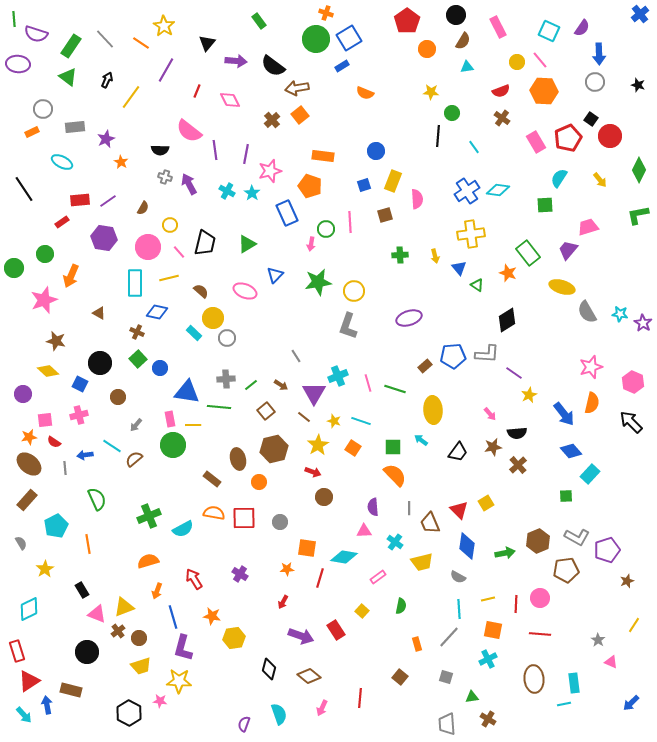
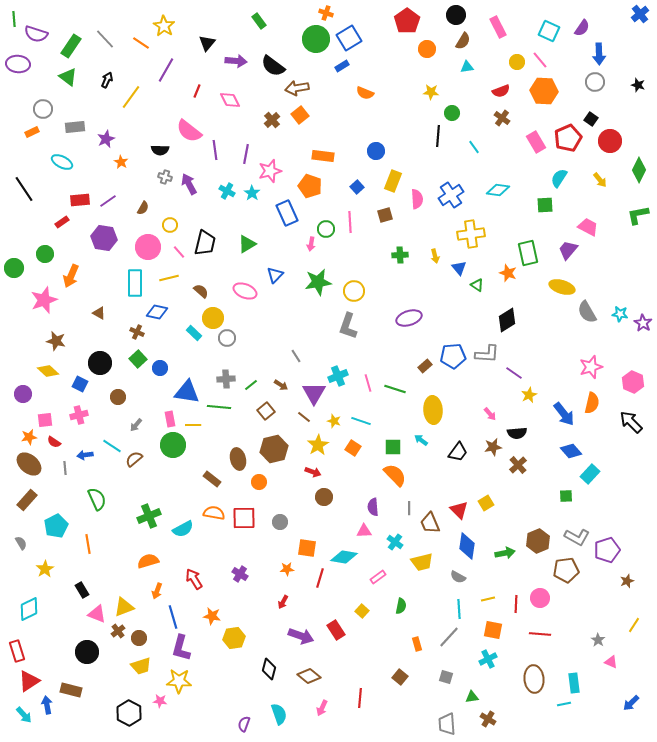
red circle at (610, 136): moved 5 px down
blue square at (364, 185): moved 7 px left, 2 px down; rotated 24 degrees counterclockwise
blue cross at (467, 191): moved 16 px left, 4 px down
pink trapezoid at (588, 227): rotated 45 degrees clockwise
green rectangle at (528, 253): rotated 25 degrees clockwise
purple L-shape at (183, 648): moved 2 px left
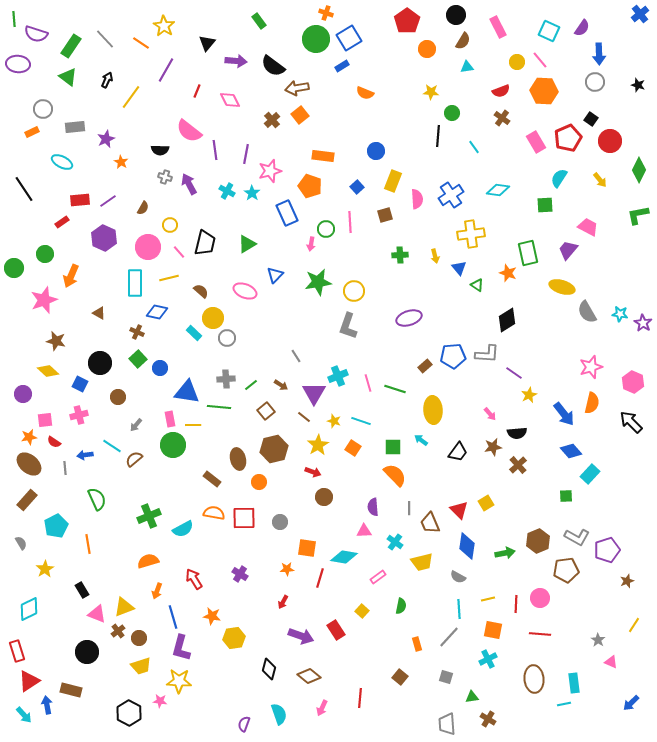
purple hexagon at (104, 238): rotated 15 degrees clockwise
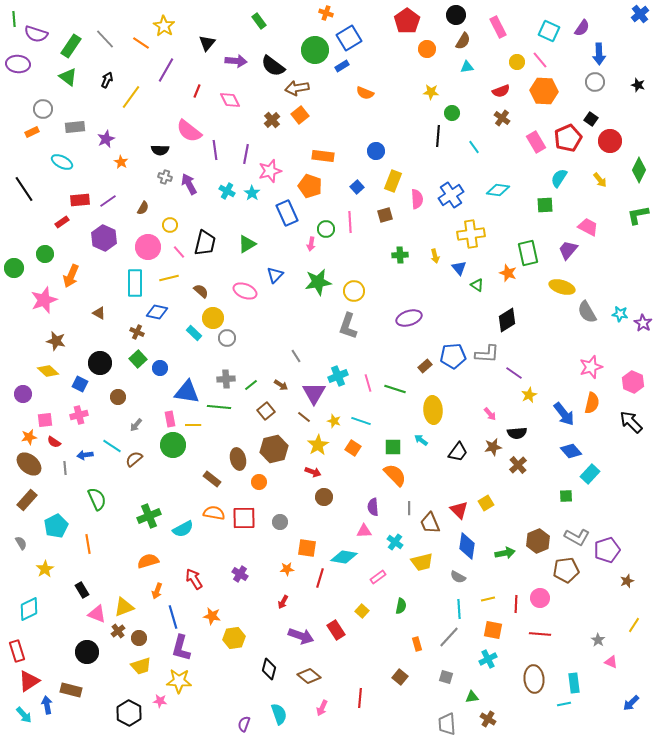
green circle at (316, 39): moved 1 px left, 11 px down
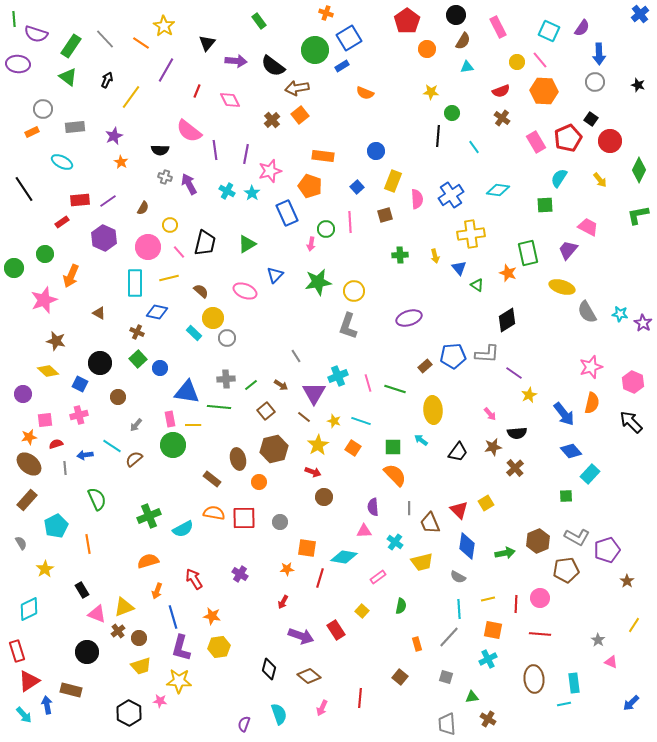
purple star at (106, 139): moved 8 px right, 3 px up
red semicircle at (54, 442): moved 2 px right, 2 px down; rotated 128 degrees clockwise
brown cross at (518, 465): moved 3 px left, 3 px down
brown star at (627, 581): rotated 16 degrees counterclockwise
yellow hexagon at (234, 638): moved 15 px left, 9 px down
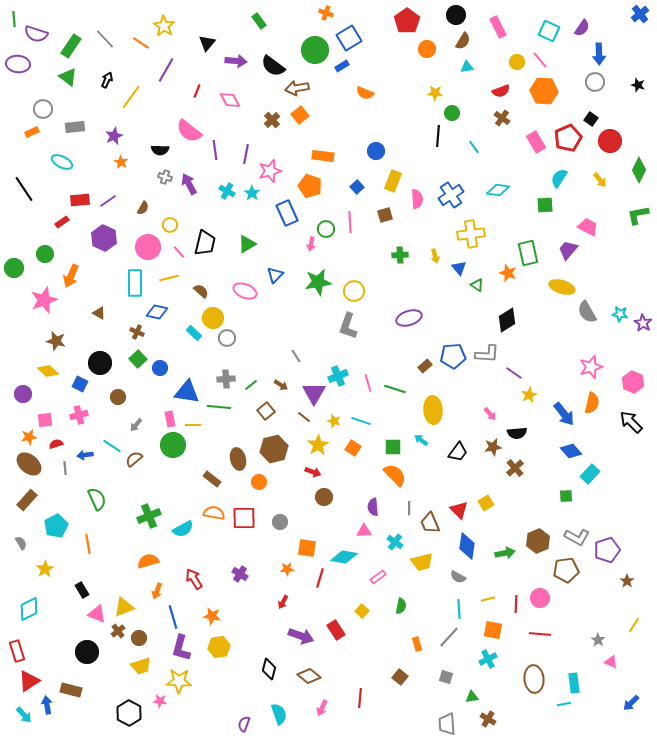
yellow star at (431, 92): moved 4 px right, 1 px down
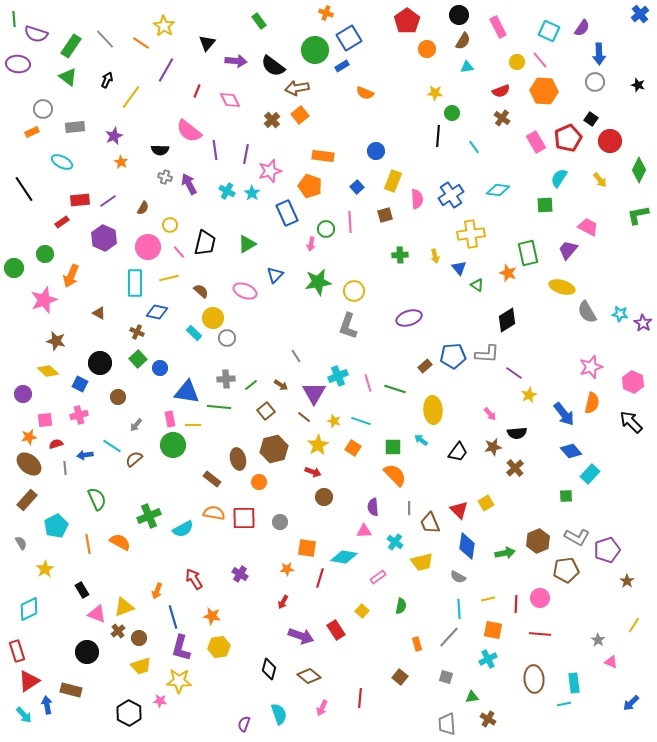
black circle at (456, 15): moved 3 px right
orange semicircle at (148, 561): moved 28 px left, 19 px up; rotated 45 degrees clockwise
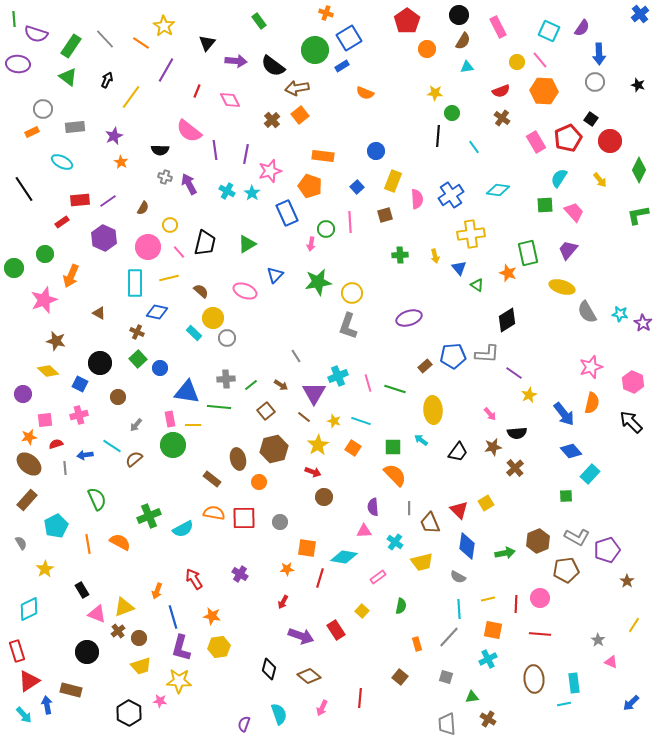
pink trapezoid at (588, 227): moved 14 px left, 15 px up; rotated 20 degrees clockwise
yellow circle at (354, 291): moved 2 px left, 2 px down
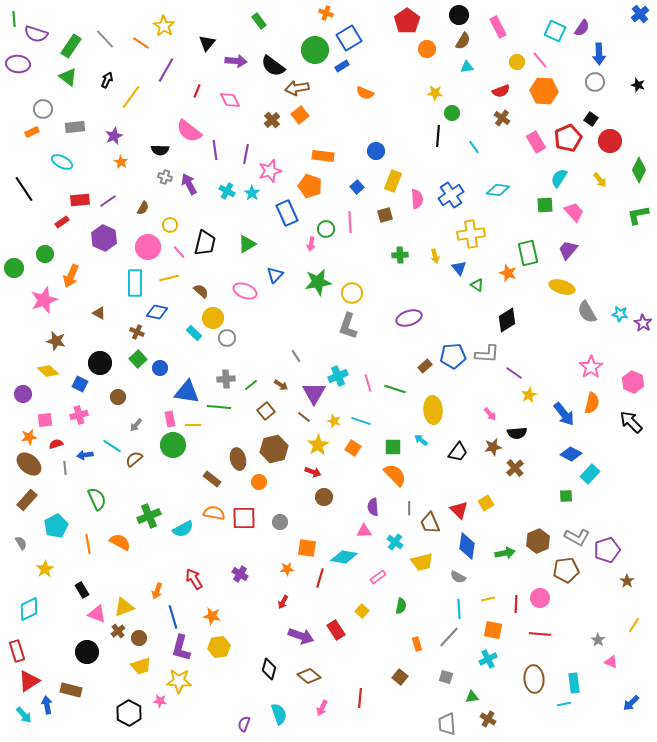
cyan square at (549, 31): moved 6 px right
pink star at (591, 367): rotated 15 degrees counterclockwise
blue diamond at (571, 451): moved 3 px down; rotated 20 degrees counterclockwise
